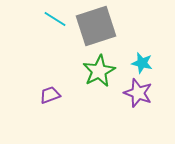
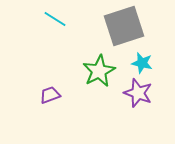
gray square: moved 28 px right
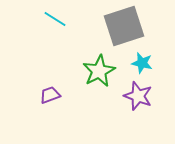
purple star: moved 3 px down
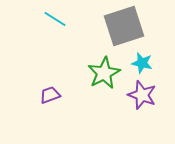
green star: moved 5 px right, 2 px down
purple star: moved 4 px right, 1 px up
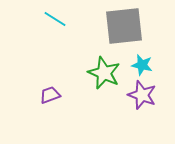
gray square: rotated 12 degrees clockwise
cyan star: moved 2 px down
green star: rotated 20 degrees counterclockwise
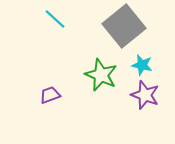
cyan line: rotated 10 degrees clockwise
gray square: rotated 33 degrees counterclockwise
green star: moved 3 px left, 2 px down
purple star: moved 3 px right
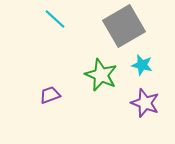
gray square: rotated 9 degrees clockwise
purple star: moved 8 px down
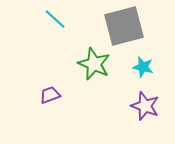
gray square: rotated 15 degrees clockwise
cyan star: moved 1 px right, 2 px down
green star: moved 7 px left, 11 px up
purple star: moved 3 px down
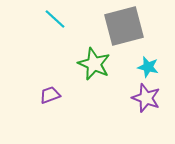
cyan star: moved 5 px right
purple star: moved 1 px right, 8 px up
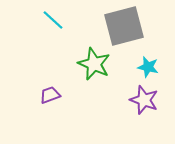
cyan line: moved 2 px left, 1 px down
purple star: moved 2 px left, 2 px down
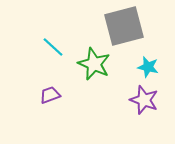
cyan line: moved 27 px down
